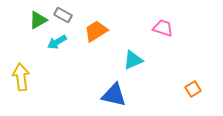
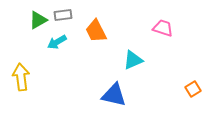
gray rectangle: rotated 36 degrees counterclockwise
orange trapezoid: rotated 85 degrees counterclockwise
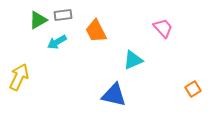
pink trapezoid: rotated 30 degrees clockwise
yellow arrow: moved 2 px left; rotated 32 degrees clockwise
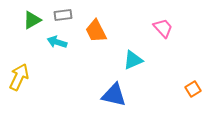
green triangle: moved 6 px left
cyan arrow: rotated 48 degrees clockwise
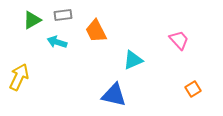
pink trapezoid: moved 16 px right, 12 px down
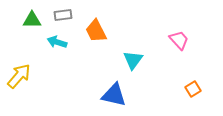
green triangle: rotated 30 degrees clockwise
cyan triangle: rotated 30 degrees counterclockwise
yellow arrow: moved 1 px up; rotated 16 degrees clockwise
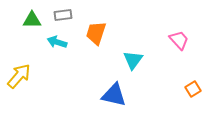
orange trapezoid: moved 2 px down; rotated 45 degrees clockwise
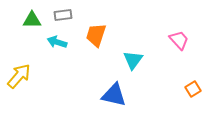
orange trapezoid: moved 2 px down
